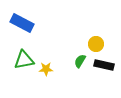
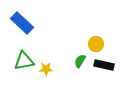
blue rectangle: rotated 15 degrees clockwise
green triangle: moved 1 px down
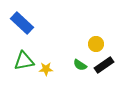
green semicircle: moved 4 px down; rotated 88 degrees counterclockwise
black rectangle: rotated 48 degrees counterclockwise
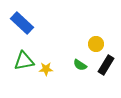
black rectangle: moved 2 px right; rotated 24 degrees counterclockwise
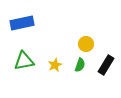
blue rectangle: rotated 55 degrees counterclockwise
yellow circle: moved 10 px left
green semicircle: rotated 104 degrees counterclockwise
yellow star: moved 9 px right, 4 px up; rotated 24 degrees counterclockwise
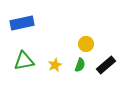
black rectangle: rotated 18 degrees clockwise
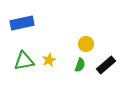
yellow star: moved 6 px left, 5 px up
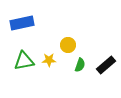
yellow circle: moved 18 px left, 1 px down
yellow star: rotated 24 degrees clockwise
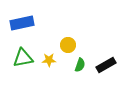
green triangle: moved 1 px left, 3 px up
black rectangle: rotated 12 degrees clockwise
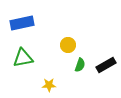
yellow star: moved 25 px down
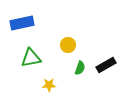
green triangle: moved 8 px right
green semicircle: moved 3 px down
